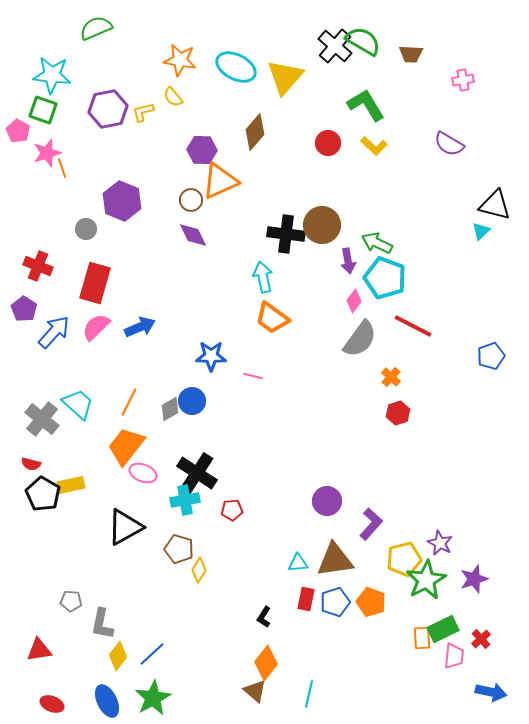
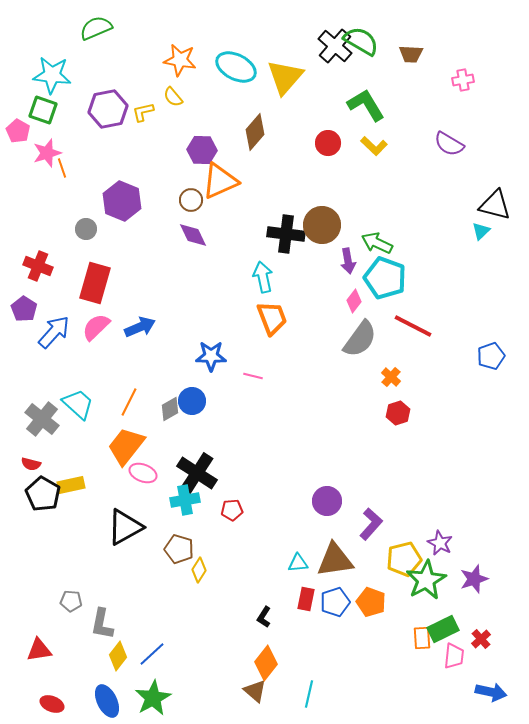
green semicircle at (363, 41): moved 2 px left
orange trapezoid at (272, 318): rotated 147 degrees counterclockwise
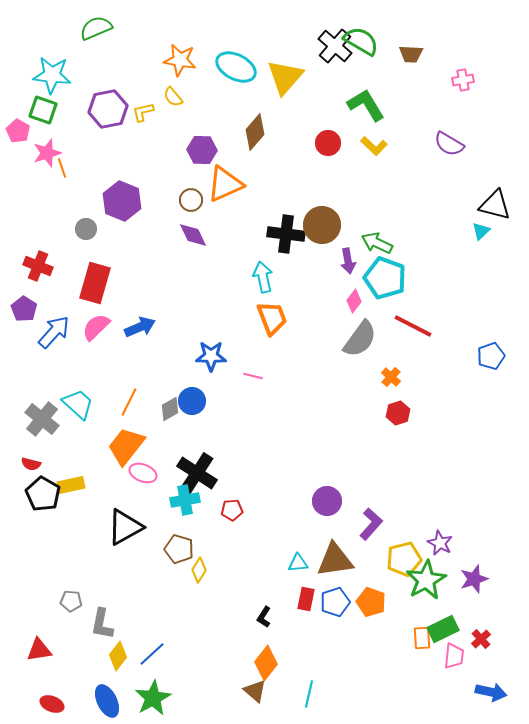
orange triangle at (220, 181): moved 5 px right, 3 px down
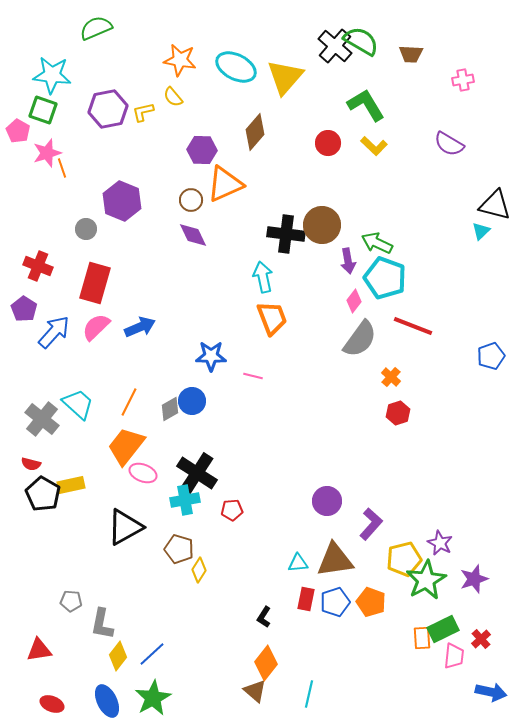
red line at (413, 326): rotated 6 degrees counterclockwise
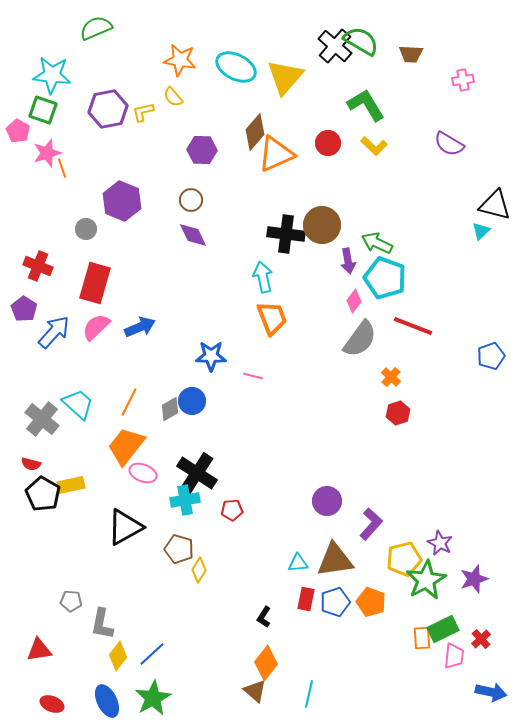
orange triangle at (225, 184): moved 51 px right, 30 px up
